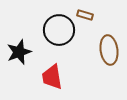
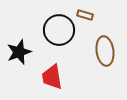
brown ellipse: moved 4 px left, 1 px down
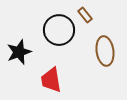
brown rectangle: rotated 35 degrees clockwise
red trapezoid: moved 1 px left, 3 px down
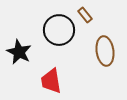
black star: rotated 25 degrees counterclockwise
red trapezoid: moved 1 px down
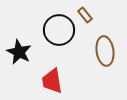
red trapezoid: moved 1 px right
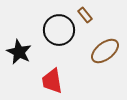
brown ellipse: rotated 60 degrees clockwise
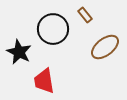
black circle: moved 6 px left, 1 px up
brown ellipse: moved 4 px up
red trapezoid: moved 8 px left
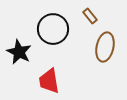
brown rectangle: moved 5 px right, 1 px down
brown ellipse: rotated 40 degrees counterclockwise
red trapezoid: moved 5 px right
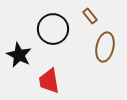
black star: moved 3 px down
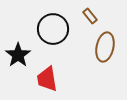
black star: moved 1 px left; rotated 10 degrees clockwise
red trapezoid: moved 2 px left, 2 px up
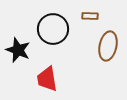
brown rectangle: rotated 49 degrees counterclockwise
brown ellipse: moved 3 px right, 1 px up
black star: moved 5 px up; rotated 15 degrees counterclockwise
